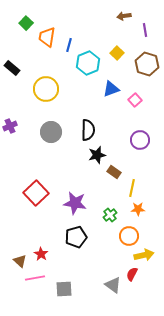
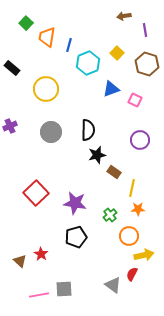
pink square: rotated 24 degrees counterclockwise
pink line: moved 4 px right, 17 px down
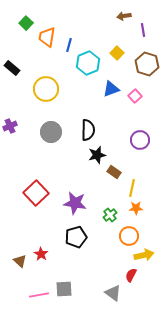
purple line: moved 2 px left
pink square: moved 4 px up; rotated 24 degrees clockwise
orange star: moved 2 px left, 1 px up
red semicircle: moved 1 px left, 1 px down
gray triangle: moved 8 px down
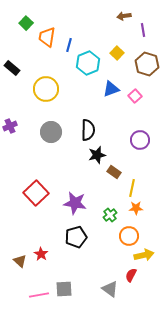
gray triangle: moved 3 px left, 4 px up
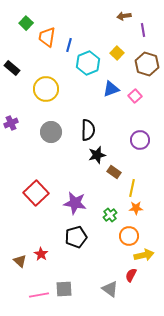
purple cross: moved 1 px right, 3 px up
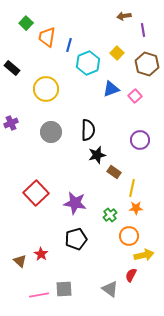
black pentagon: moved 2 px down
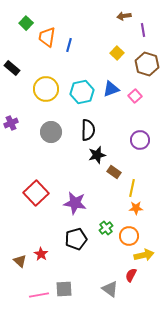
cyan hexagon: moved 6 px left, 29 px down; rotated 10 degrees clockwise
green cross: moved 4 px left, 13 px down
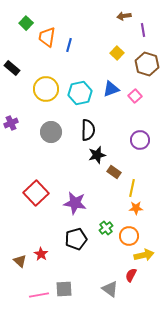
cyan hexagon: moved 2 px left, 1 px down
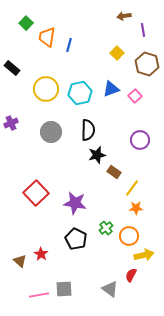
yellow line: rotated 24 degrees clockwise
black pentagon: rotated 30 degrees counterclockwise
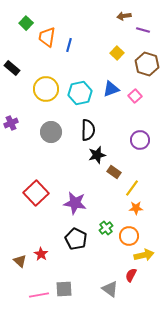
purple line: rotated 64 degrees counterclockwise
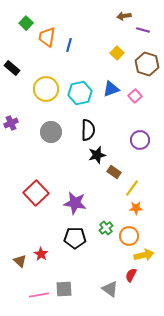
black pentagon: moved 1 px left, 1 px up; rotated 25 degrees counterclockwise
